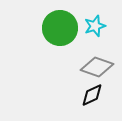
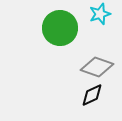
cyan star: moved 5 px right, 12 px up
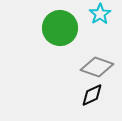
cyan star: rotated 15 degrees counterclockwise
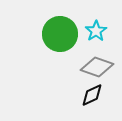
cyan star: moved 4 px left, 17 px down
green circle: moved 6 px down
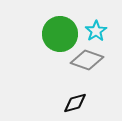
gray diamond: moved 10 px left, 7 px up
black diamond: moved 17 px left, 8 px down; rotated 10 degrees clockwise
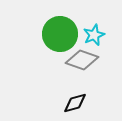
cyan star: moved 2 px left, 4 px down; rotated 10 degrees clockwise
gray diamond: moved 5 px left
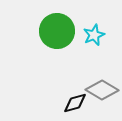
green circle: moved 3 px left, 3 px up
gray diamond: moved 20 px right, 30 px down; rotated 12 degrees clockwise
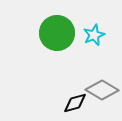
green circle: moved 2 px down
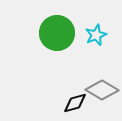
cyan star: moved 2 px right
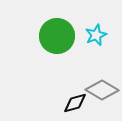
green circle: moved 3 px down
